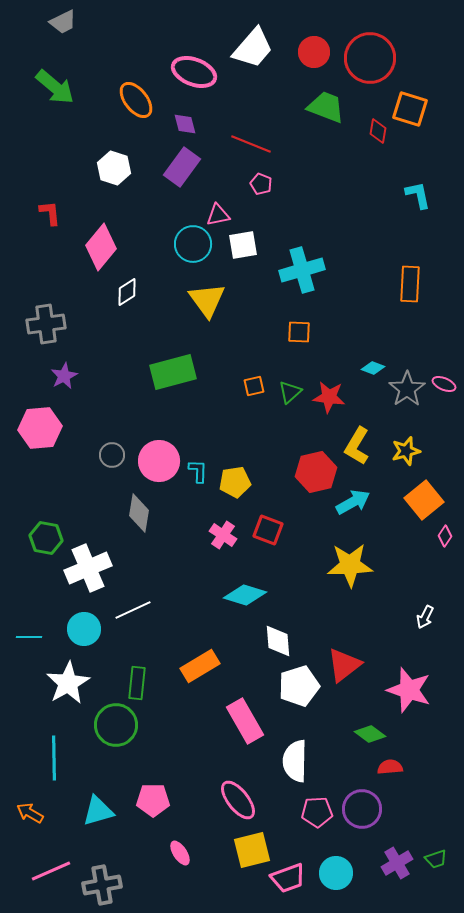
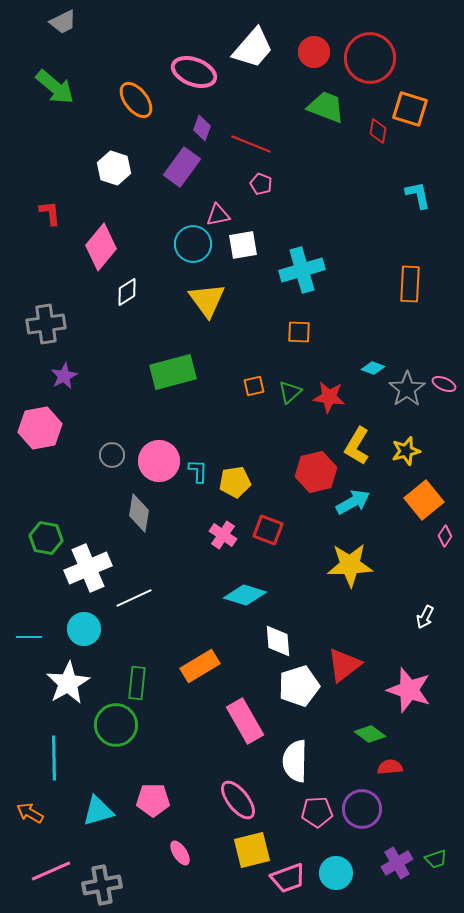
purple diamond at (185, 124): moved 17 px right, 4 px down; rotated 35 degrees clockwise
pink hexagon at (40, 428): rotated 6 degrees counterclockwise
white line at (133, 610): moved 1 px right, 12 px up
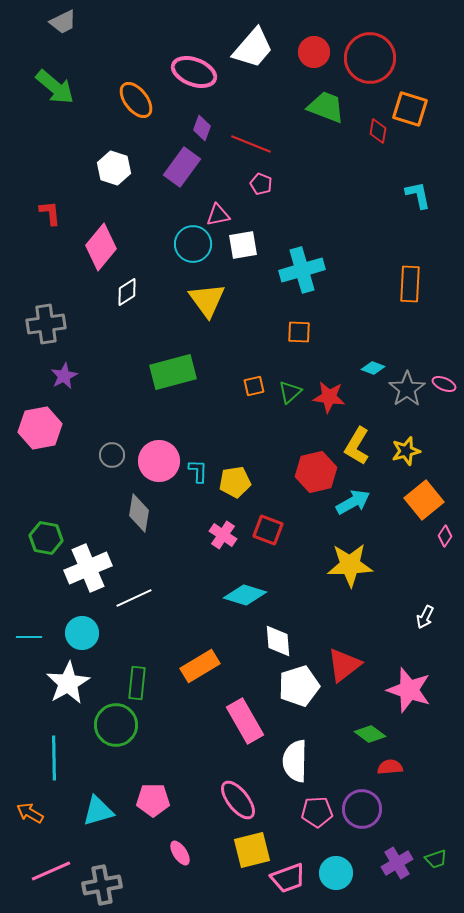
cyan circle at (84, 629): moved 2 px left, 4 px down
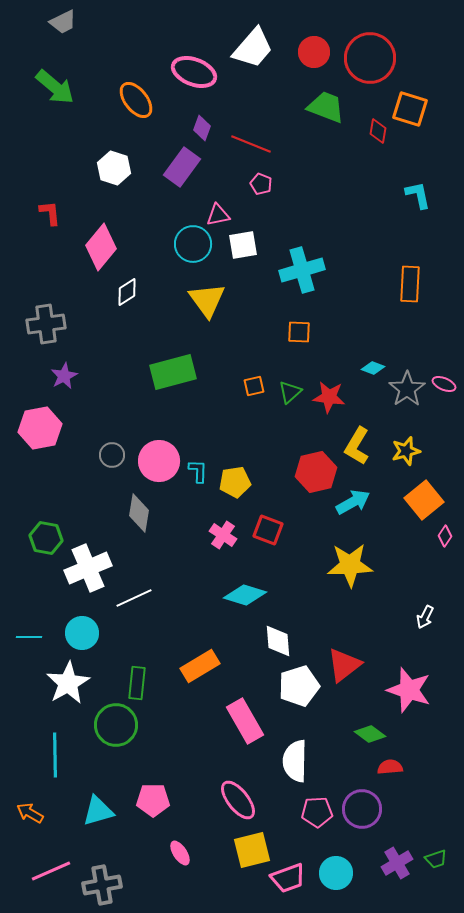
cyan line at (54, 758): moved 1 px right, 3 px up
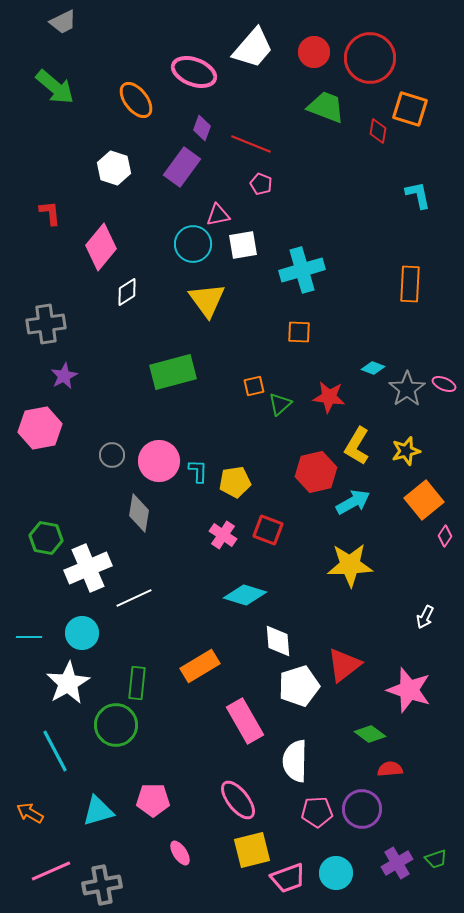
green triangle at (290, 392): moved 10 px left, 12 px down
cyan line at (55, 755): moved 4 px up; rotated 27 degrees counterclockwise
red semicircle at (390, 767): moved 2 px down
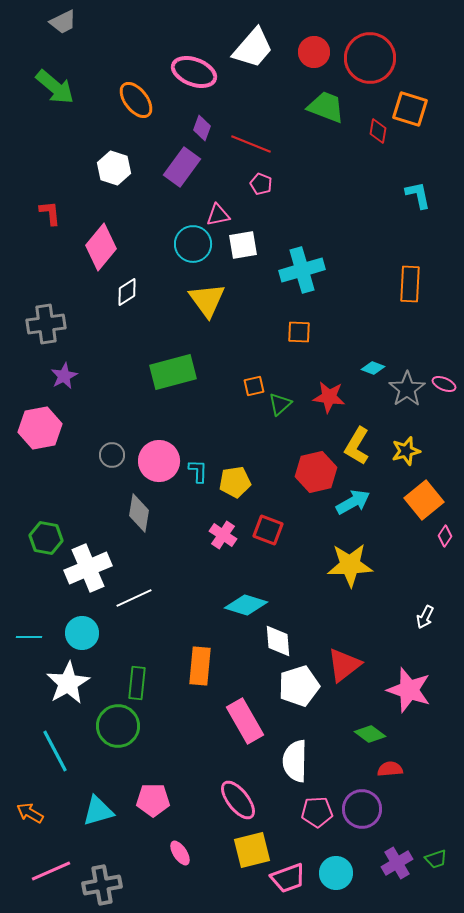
cyan diamond at (245, 595): moved 1 px right, 10 px down
orange rectangle at (200, 666): rotated 54 degrees counterclockwise
green circle at (116, 725): moved 2 px right, 1 px down
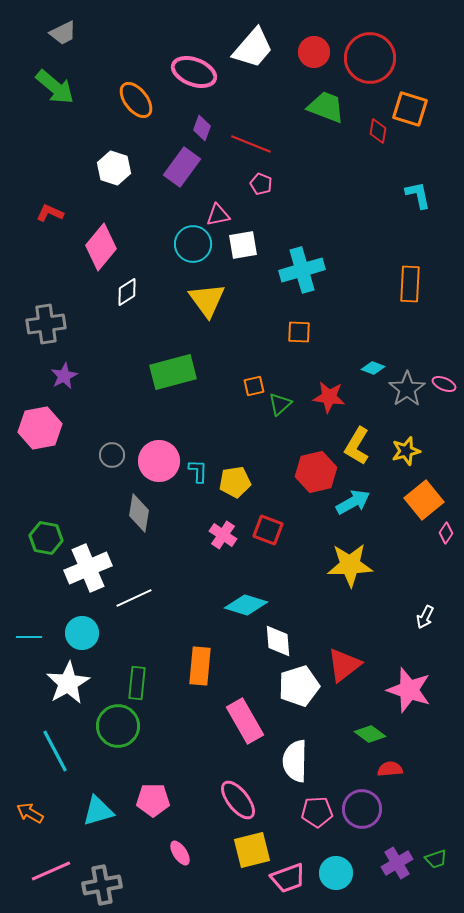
gray trapezoid at (63, 22): moved 11 px down
red L-shape at (50, 213): rotated 60 degrees counterclockwise
pink diamond at (445, 536): moved 1 px right, 3 px up
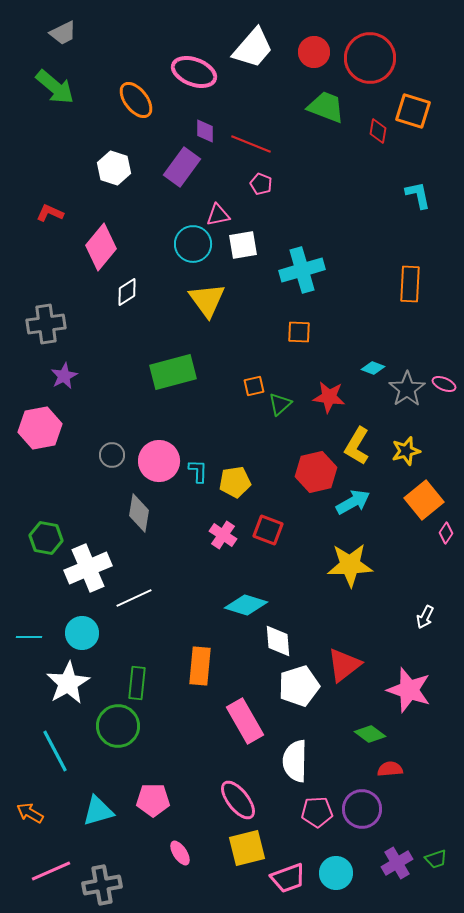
orange square at (410, 109): moved 3 px right, 2 px down
purple diamond at (202, 128): moved 3 px right, 3 px down; rotated 20 degrees counterclockwise
yellow square at (252, 850): moved 5 px left, 2 px up
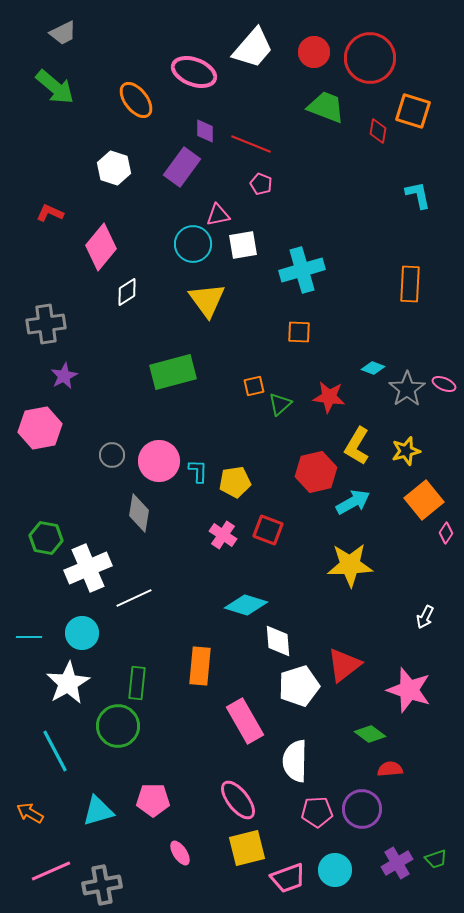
cyan circle at (336, 873): moved 1 px left, 3 px up
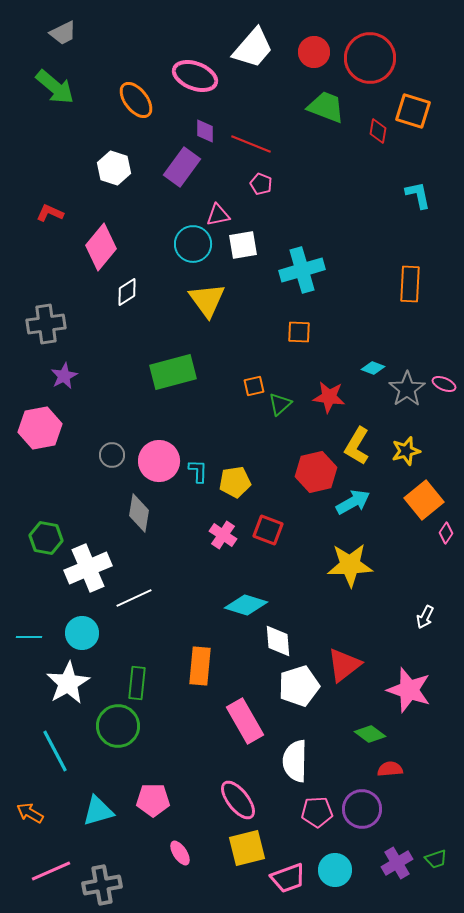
pink ellipse at (194, 72): moved 1 px right, 4 px down
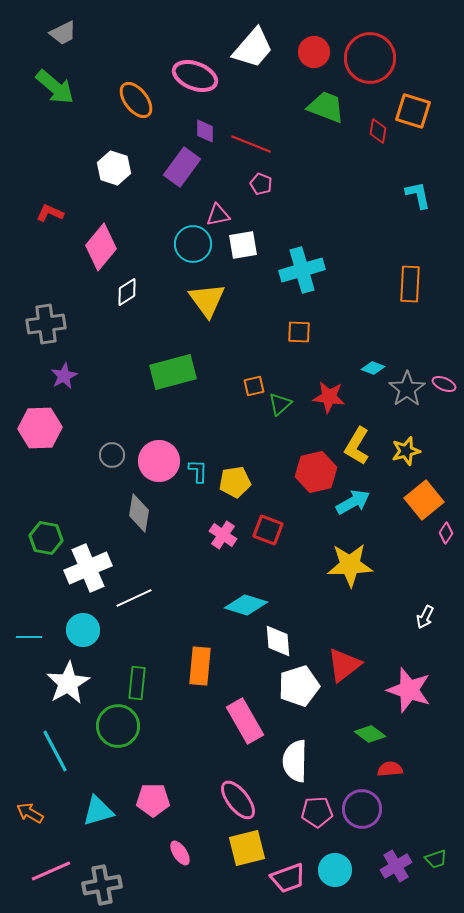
pink hexagon at (40, 428): rotated 9 degrees clockwise
cyan circle at (82, 633): moved 1 px right, 3 px up
purple cross at (397, 863): moved 1 px left, 3 px down
